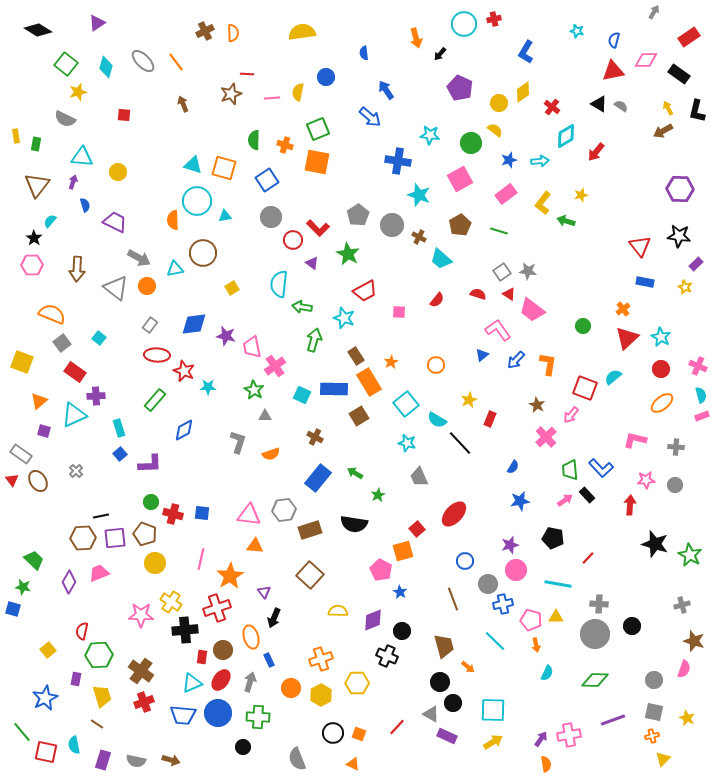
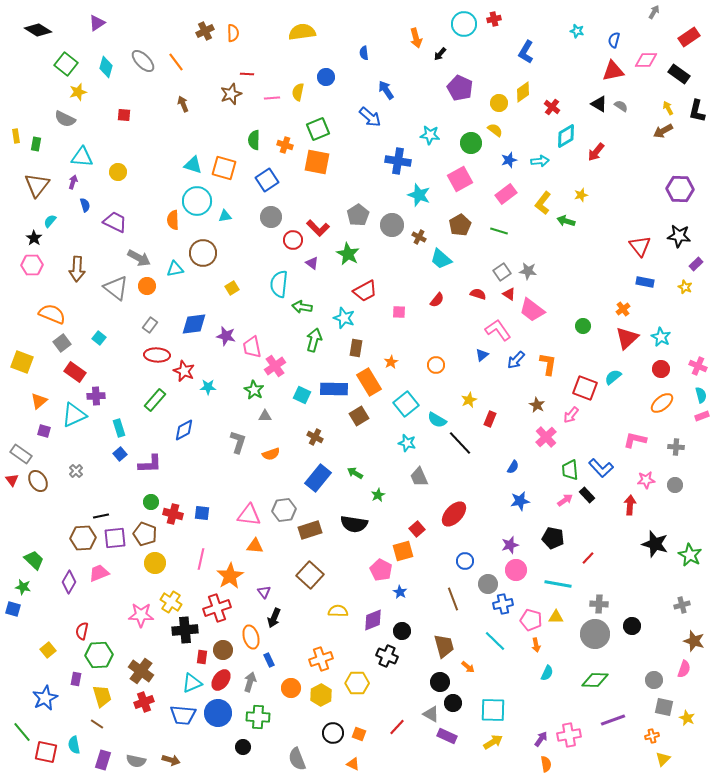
brown rectangle at (356, 356): moved 8 px up; rotated 42 degrees clockwise
gray square at (654, 712): moved 10 px right, 5 px up
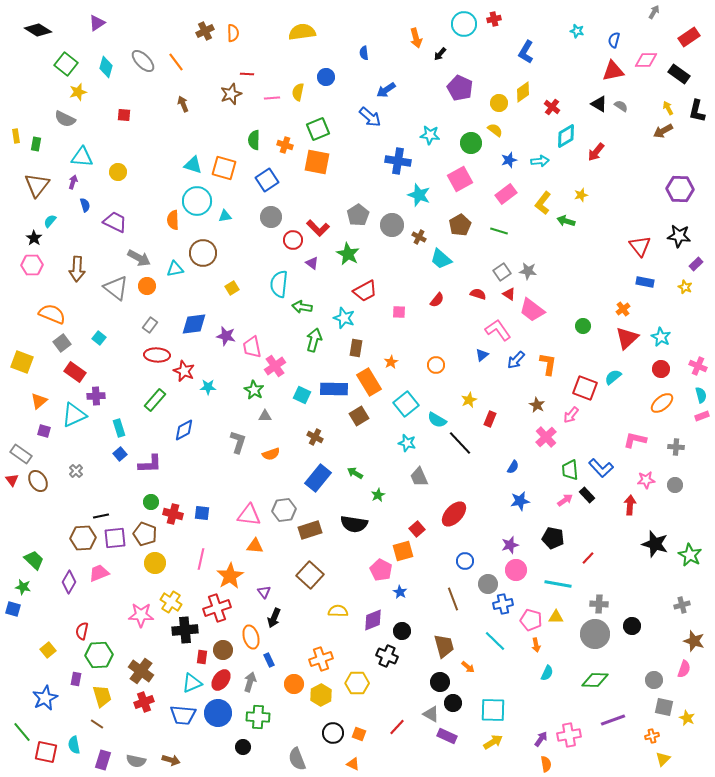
blue arrow at (386, 90): rotated 90 degrees counterclockwise
orange circle at (291, 688): moved 3 px right, 4 px up
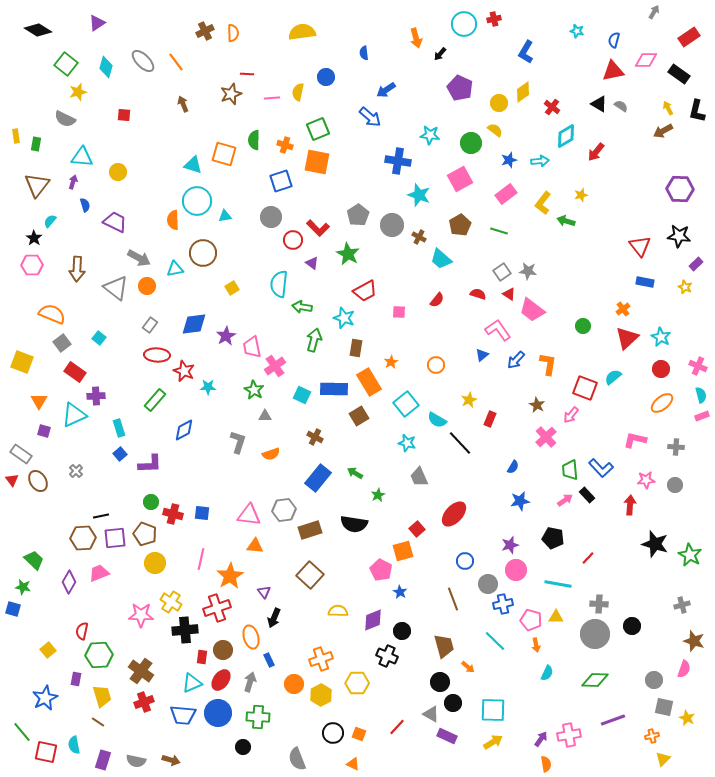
orange square at (224, 168): moved 14 px up
blue square at (267, 180): moved 14 px right, 1 px down; rotated 15 degrees clockwise
purple star at (226, 336): rotated 30 degrees clockwise
orange triangle at (39, 401): rotated 18 degrees counterclockwise
brown line at (97, 724): moved 1 px right, 2 px up
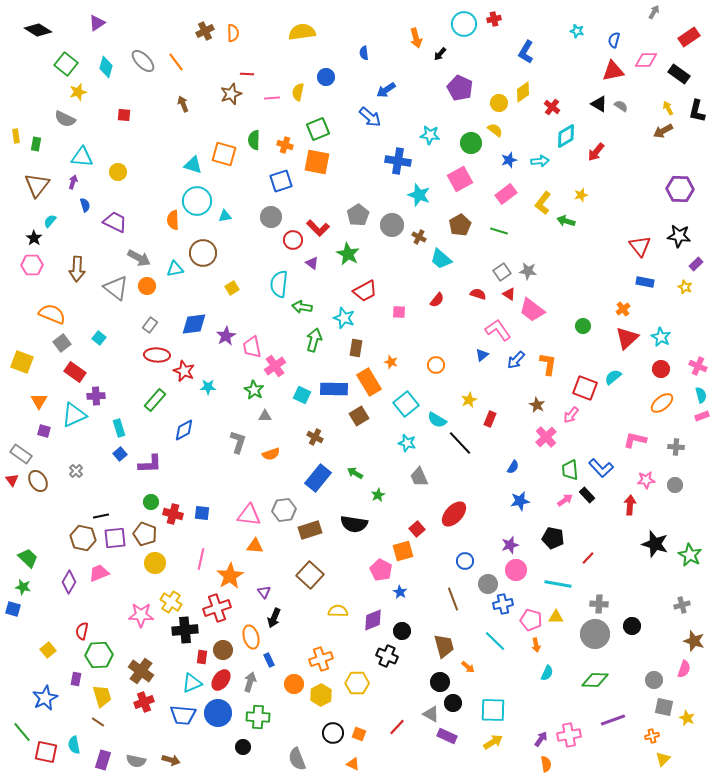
orange star at (391, 362): rotated 24 degrees counterclockwise
brown hexagon at (83, 538): rotated 15 degrees clockwise
green trapezoid at (34, 560): moved 6 px left, 2 px up
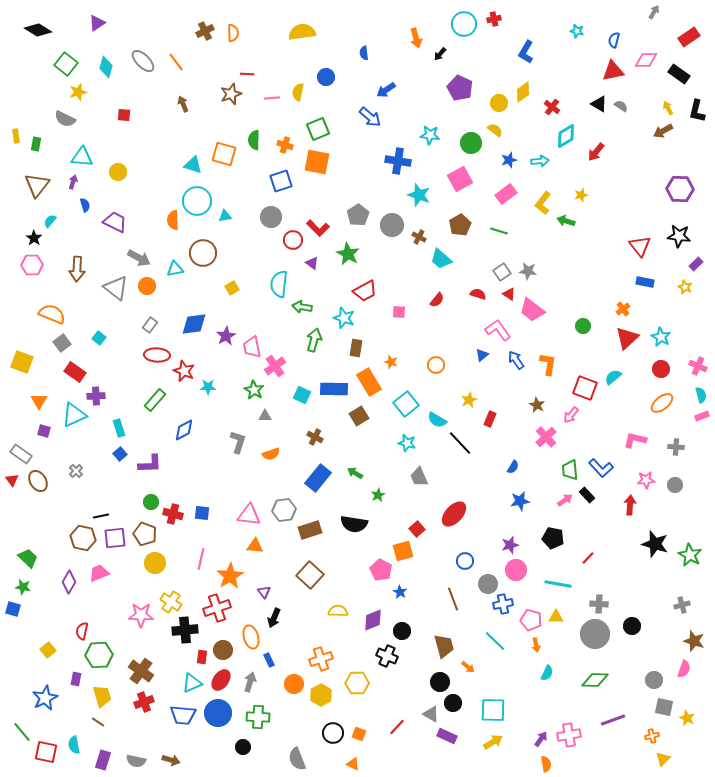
blue arrow at (516, 360): rotated 102 degrees clockwise
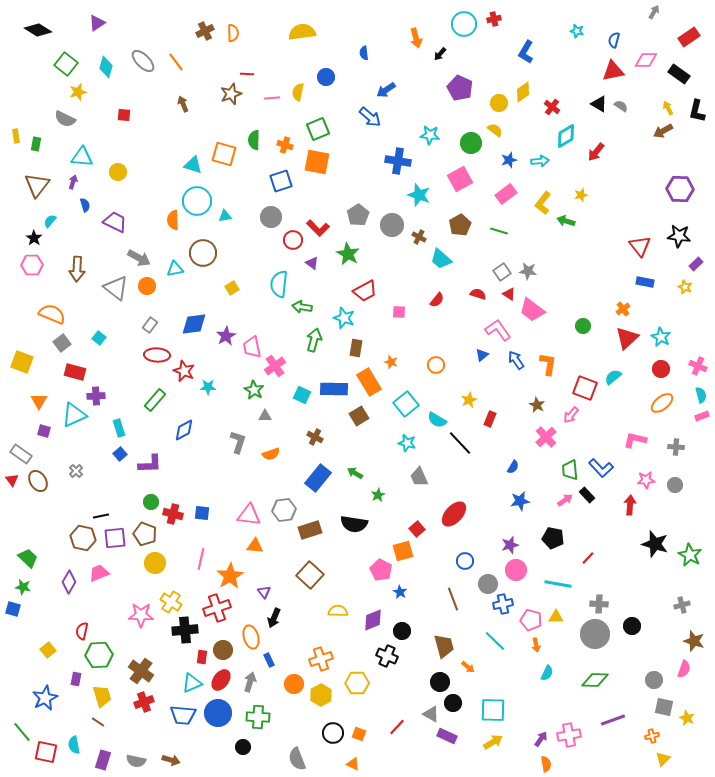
red rectangle at (75, 372): rotated 20 degrees counterclockwise
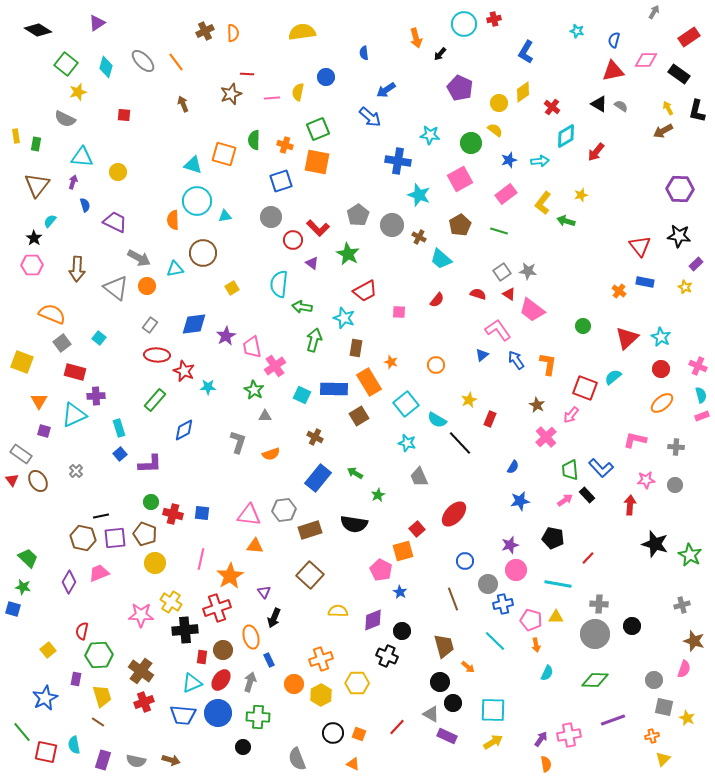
orange cross at (623, 309): moved 4 px left, 18 px up; rotated 16 degrees counterclockwise
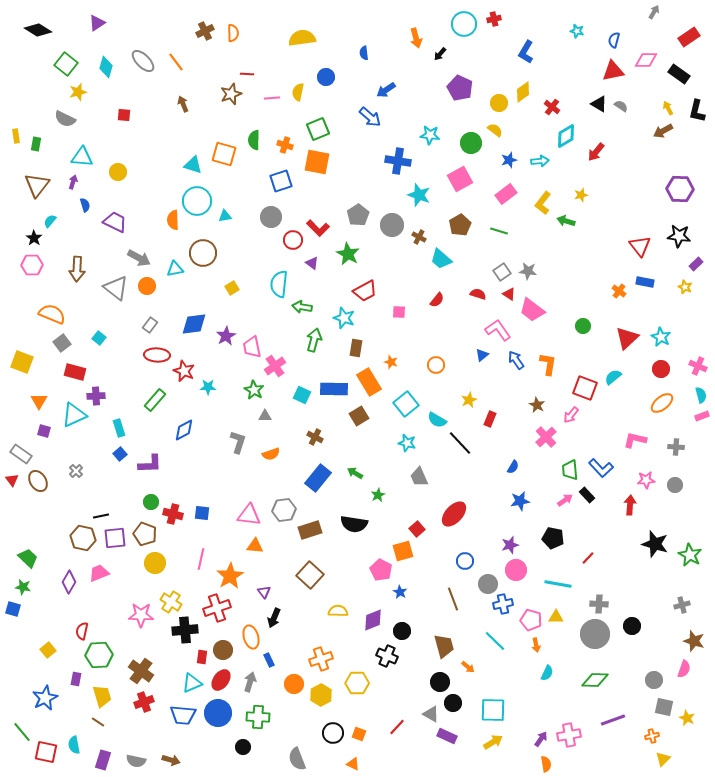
yellow semicircle at (302, 32): moved 6 px down
